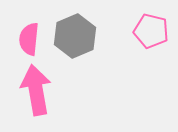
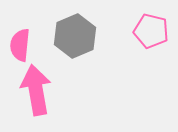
pink semicircle: moved 9 px left, 6 px down
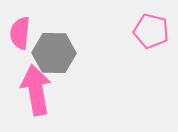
gray hexagon: moved 21 px left, 17 px down; rotated 24 degrees clockwise
pink semicircle: moved 12 px up
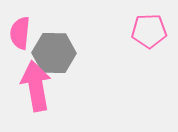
pink pentagon: moved 2 px left; rotated 16 degrees counterclockwise
pink arrow: moved 4 px up
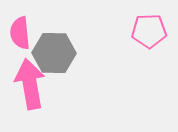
pink semicircle: rotated 12 degrees counterclockwise
pink arrow: moved 6 px left, 2 px up
